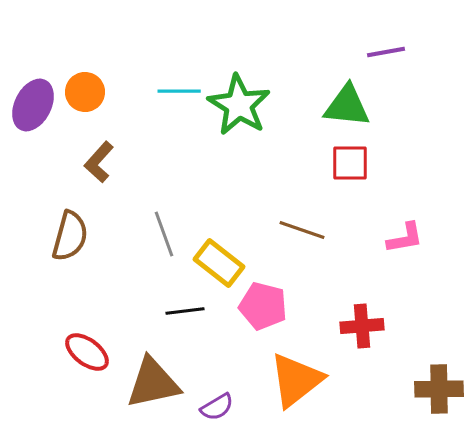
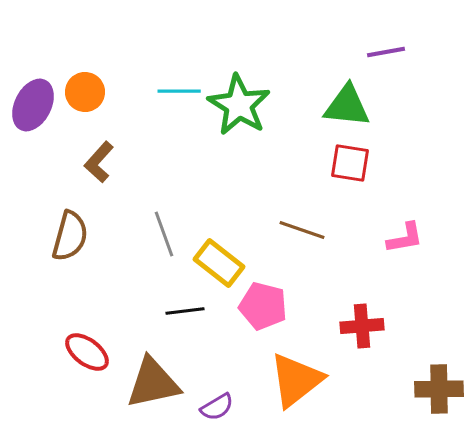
red square: rotated 9 degrees clockwise
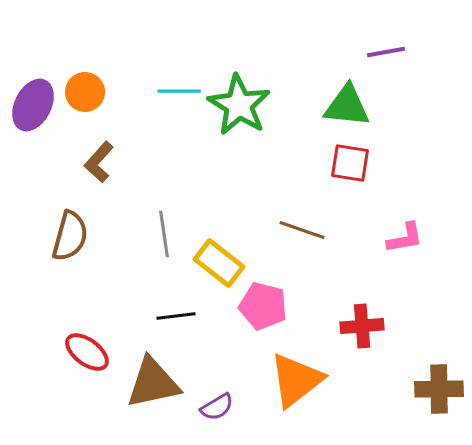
gray line: rotated 12 degrees clockwise
black line: moved 9 px left, 5 px down
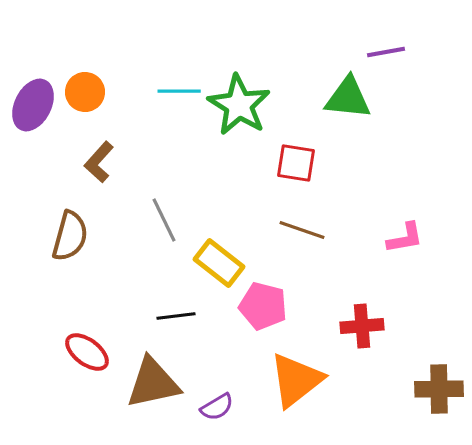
green triangle: moved 1 px right, 8 px up
red square: moved 54 px left
gray line: moved 14 px up; rotated 18 degrees counterclockwise
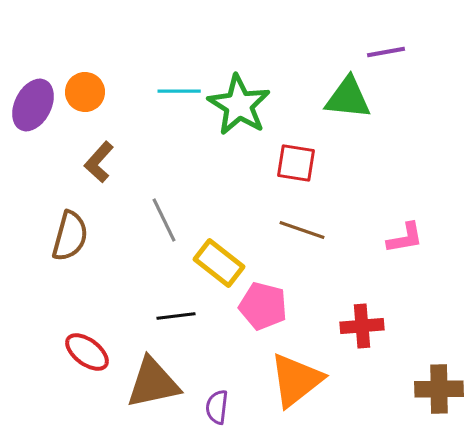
purple semicircle: rotated 128 degrees clockwise
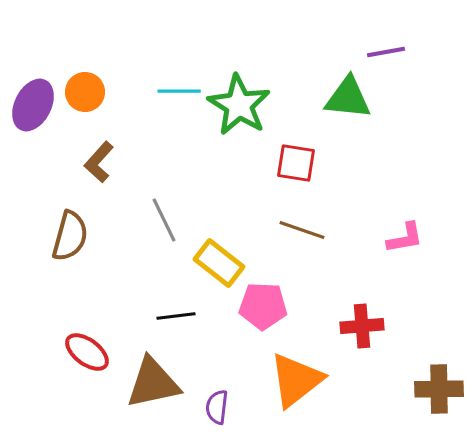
pink pentagon: rotated 12 degrees counterclockwise
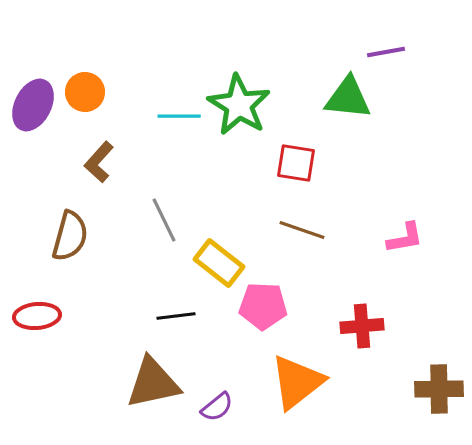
cyan line: moved 25 px down
red ellipse: moved 50 px left, 36 px up; rotated 42 degrees counterclockwise
orange triangle: moved 1 px right, 2 px down
purple semicircle: rotated 136 degrees counterclockwise
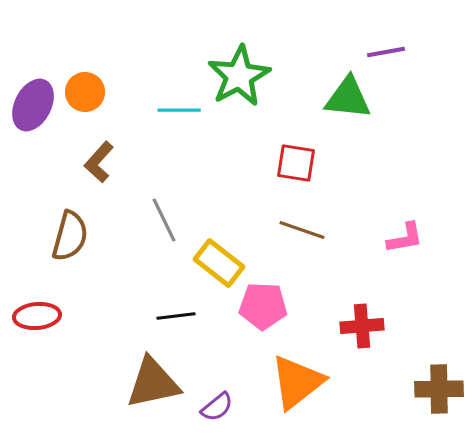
green star: moved 29 px up; rotated 12 degrees clockwise
cyan line: moved 6 px up
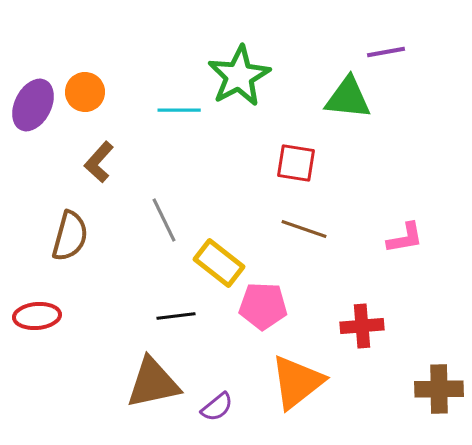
brown line: moved 2 px right, 1 px up
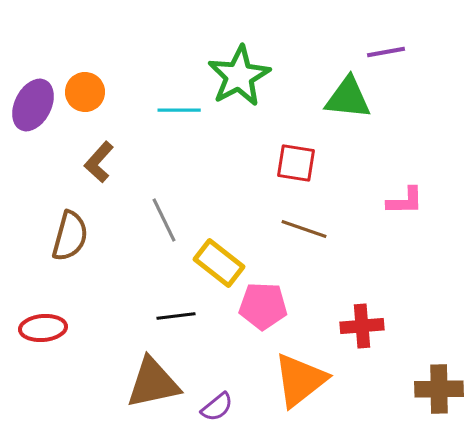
pink L-shape: moved 37 px up; rotated 9 degrees clockwise
red ellipse: moved 6 px right, 12 px down
orange triangle: moved 3 px right, 2 px up
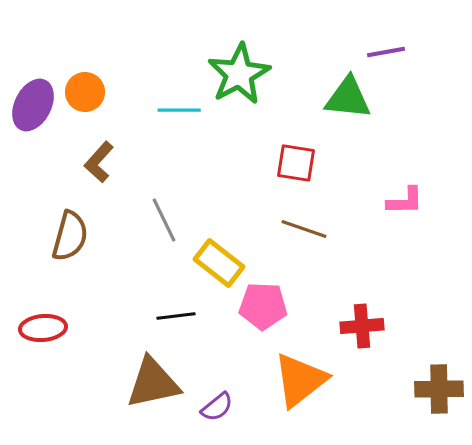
green star: moved 2 px up
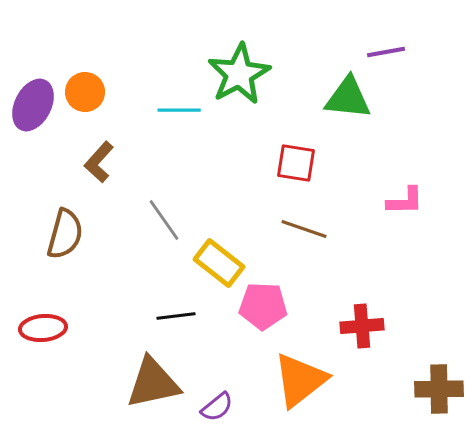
gray line: rotated 9 degrees counterclockwise
brown semicircle: moved 5 px left, 2 px up
